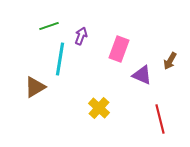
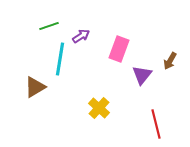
purple arrow: rotated 36 degrees clockwise
purple triangle: rotated 45 degrees clockwise
red line: moved 4 px left, 5 px down
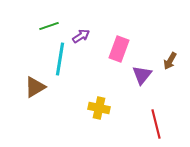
yellow cross: rotated 30 degrees counterclockwise
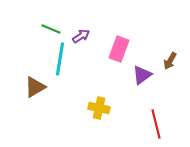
green line: moved 2 px right, 3 px down; rotated 42 degrees clockwise
purple triangle: rotated 15 degrees clockwise
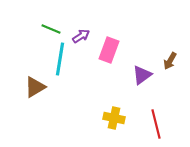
pink rectangle: moved 10 px left, 1 px down
yellow cross: moved 15 px right, 10 px down
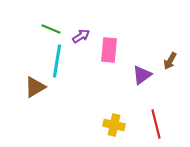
pink rectangle: rotated 15 degrees counterclockwise
cyan line: moved 3 px left, 2 px down
yellow cross: moved 7 px down
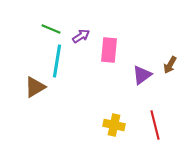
brown arrow: moved 4 px down
red line: moved 1 px left, 1 px down
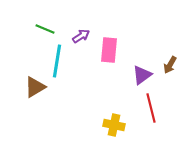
green line: moved 6 px left
red line: moved 4 px left, 17 px up
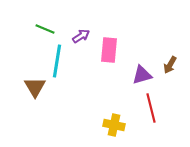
purple triangle: rotated 20 degrees clockwise
brown triangle: rotated 30 degrees counterclockwise
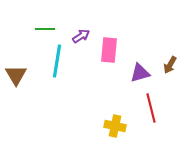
green line: rotated 24 degrees counterclockwise
purple triangle: moved 2 px left, 2 px up
brown triangle: moved 19 px left, 12 px up
yellow cross: moved 1 px right, 1 px down
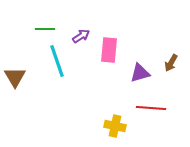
cyan line: rotated 28 degrees counterclockwise
brown arrow: moved 1 px right, 2 px up
brown triangle: moved 1 px left, 2 px down
red line: rotated 72 degrees counterclockwise
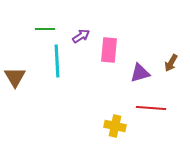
cyan line: rotated 16 degrees clockwise
